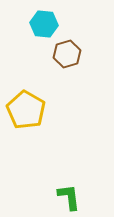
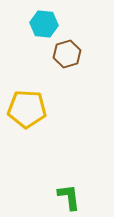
yellow pentagon: moved 1 px right, 1 px up; rotated 27 degrees counterclockwise
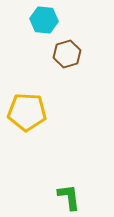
cyan hexagon: moved 4 px up
yellow pentagon: moved 3 px down
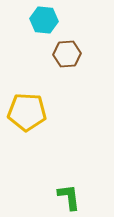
brown hexagon: rotated 12 degrees clockwise
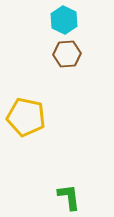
cyan hexagon: moved 20 px right; rotated 20 degrees clockwise
yellow pentagon: moved 1 px left, 5 px down; rotated 9 degrees clockwise
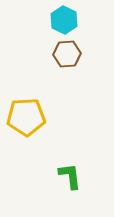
yellow pentagon: rotated 15 degrees counterclockwise
green L-shape: moved 1 px right, 21 px up
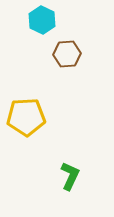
cyan hexagon: moved 22 px left
green L-shape: rotated 32 degrees clockwise
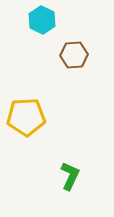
brown hexagon: moved 7 px right, 1 px down
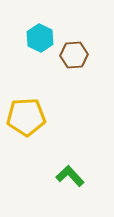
cyan hexagon: moved 2 px left, 18 px down
green L-shape: rotated 68 degrees counterclockwise
